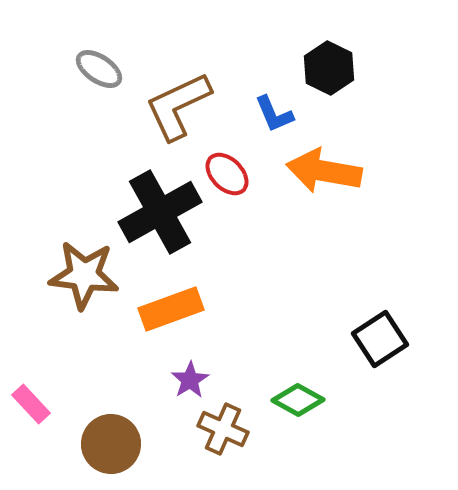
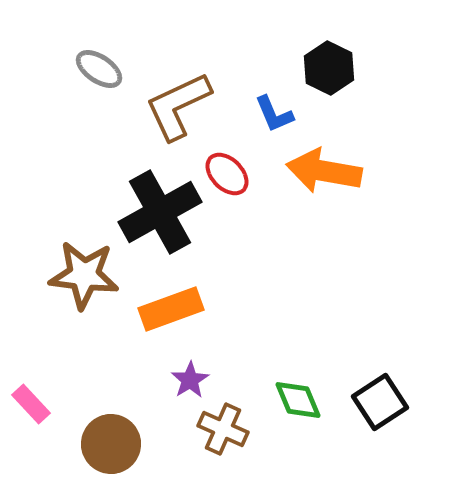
black square: moved 63 px down
green diamond: rotated 39 degrees clockwise
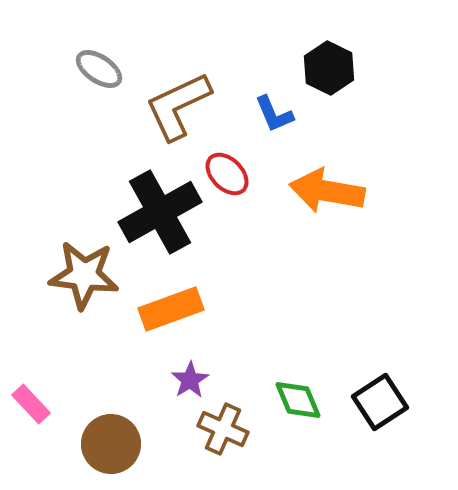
orange arrow: moved 3 px right, 20 px down
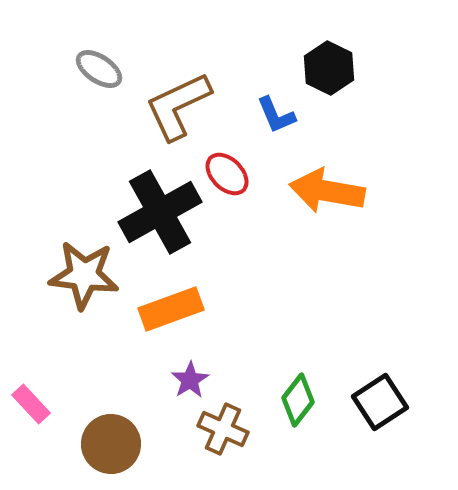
blue L-shape: moved 2 px right, 1 px down
green diamond: rotated 60 degrees clockwise
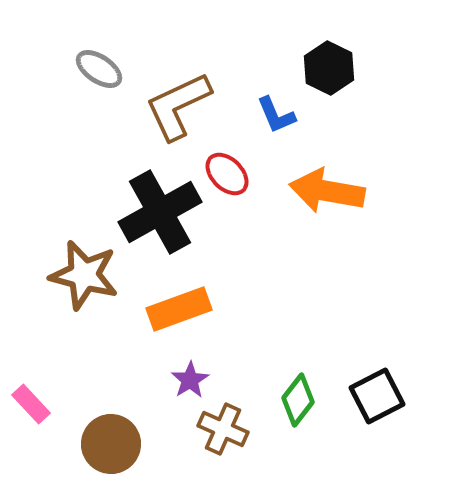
brown star: rotated 8 degrees clockwise
orange rectangle: moved 8 px right
black square: moved 3 px left, 6 px up; rotated 6 degrees clockwise
